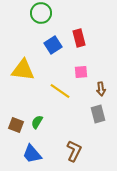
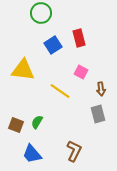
pink square: rotated 32 degrees clockwise
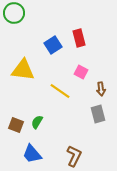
green circle: moved 27 px left
brown L-shape: moved 5 px down
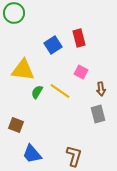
green semicircle: moved 30 px up
brown L-shape: rotated 10 degrees counterclockwise
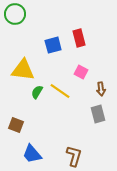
green circle: moved 1 px right, 1 px down
blue square: rotated 18 degrees clockwise
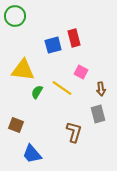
green circle: moved 2 px down
red rectangle: moved 5 px left
yellow line: moved 2 px right, 3 px up
brown L-shape: moved 24 px up
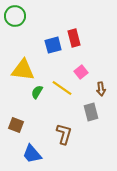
pink square: rotated 24 degrees clockwise
gray rectangle: moved 7 px left, 2 px up
brown L-shape: moved 10 px left, 2 px down
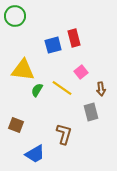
green semicircle: moved 2 px up
blue trapezoid: moved 3 px right; rotated 80 degrees counterclockwise
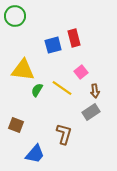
brown arrow: moved 6 px left, 2 px down
gray rectangle: rotated 72 degrees clockwise
blue trapezoid: rotated 20 degrees counterclockwise
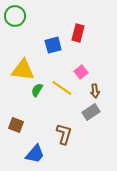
red rectangle: moved 4 px right, 5 px up; rotated 30 degrees clockwise
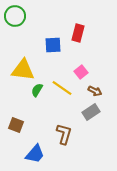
blue square: rotated 12 degrees clockwise
brown arrow: rotated 56 degrees counterclockwise
